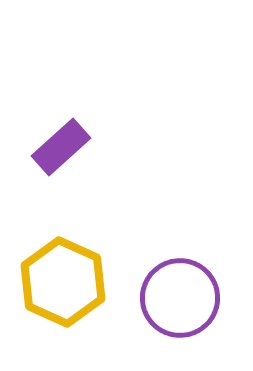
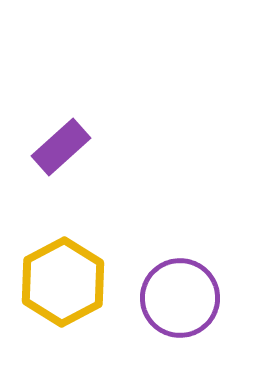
yellow hexagon: rotated 8 degrees clockwise
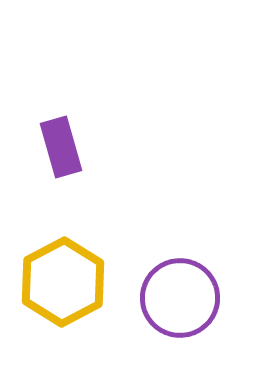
purple rectangle: rotated 64 degrees counterclockwise
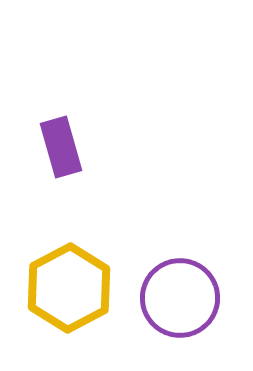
yellow hexagon: moved 6 px right, 6 px down
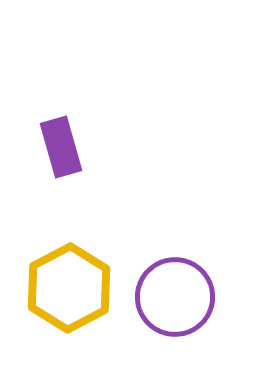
purple circle: moved 5 px left, 1 px up
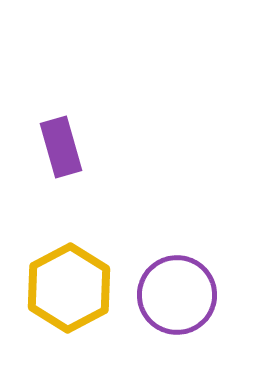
purple circle: moved 2 px right, 2 px up
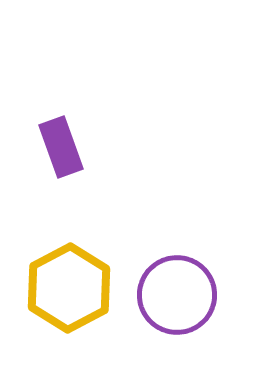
purple rectangle: rotated 4 degrees counterclockwise
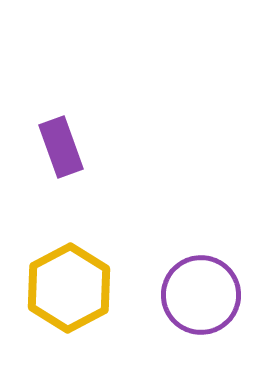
purple circle: moved 24 px right
